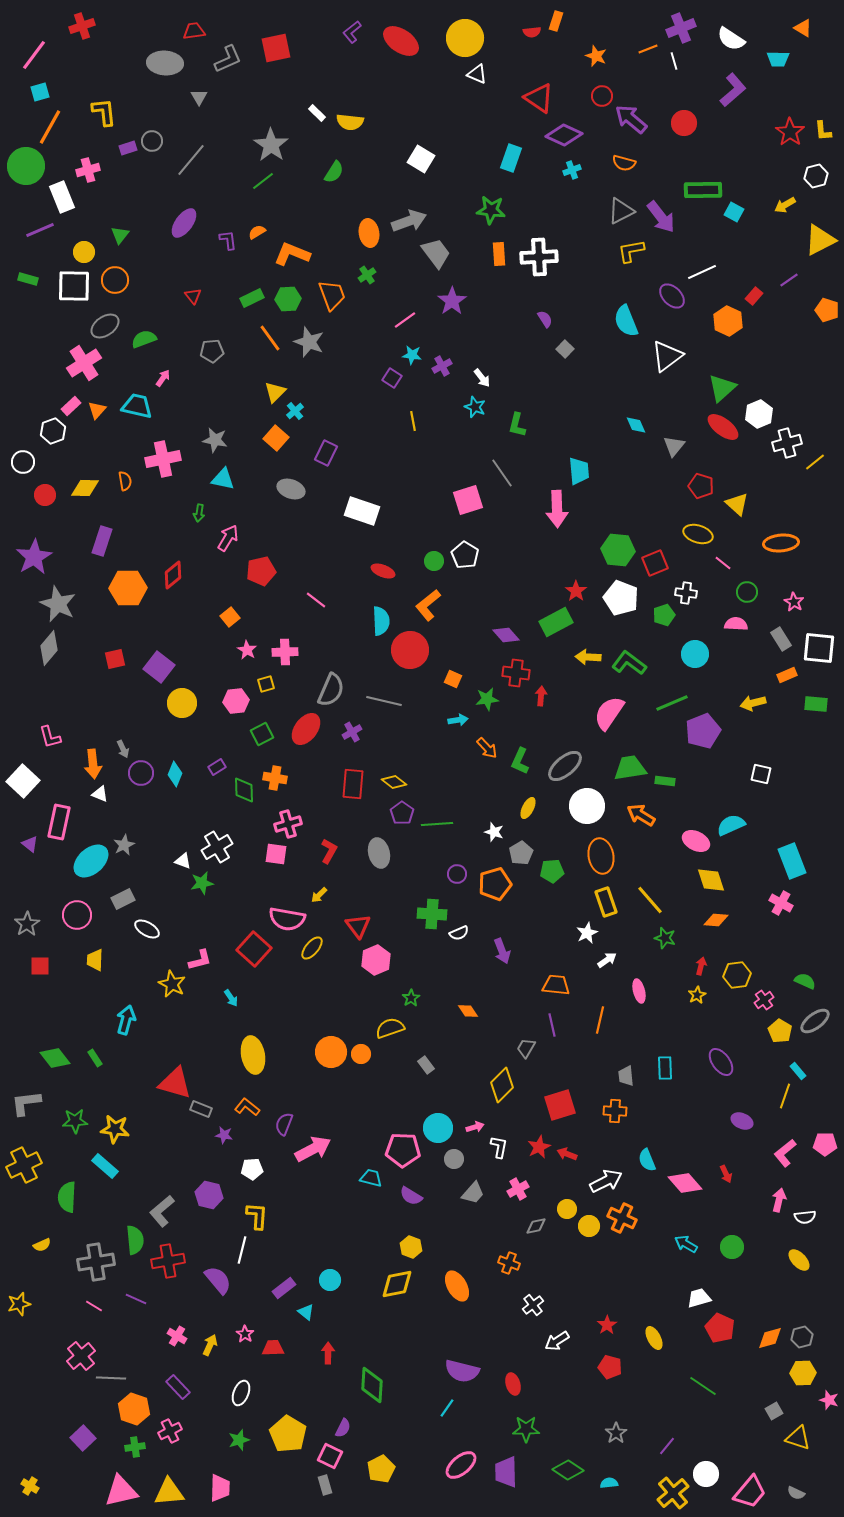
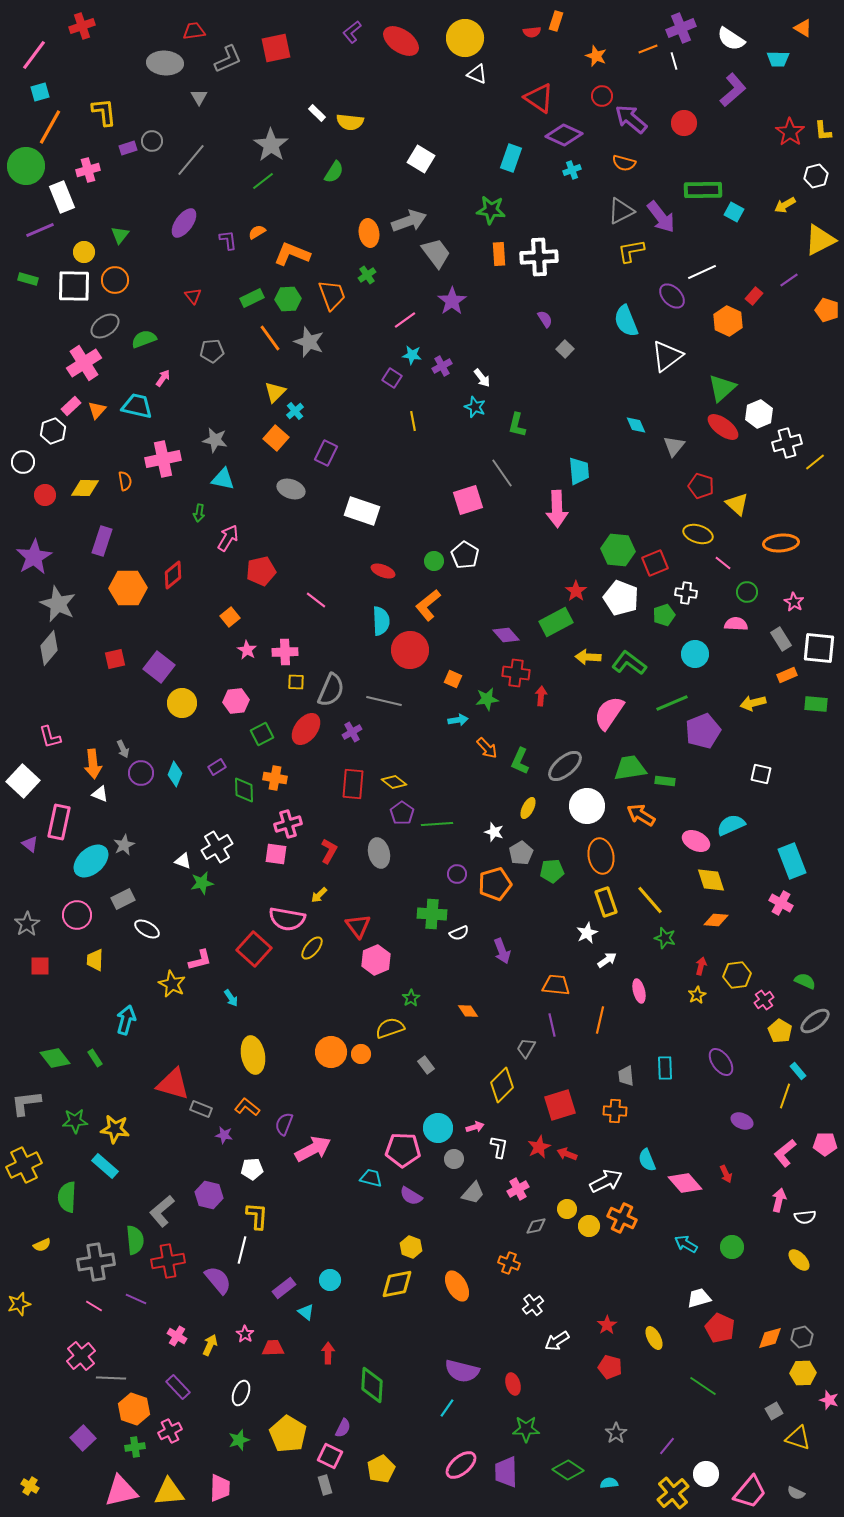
yellow square at (266, 684): moved 30 px right, 2 px up; rotated 18 degrees clockwise
red triangle at (175, 1083): moved 2 px left, 1 px down
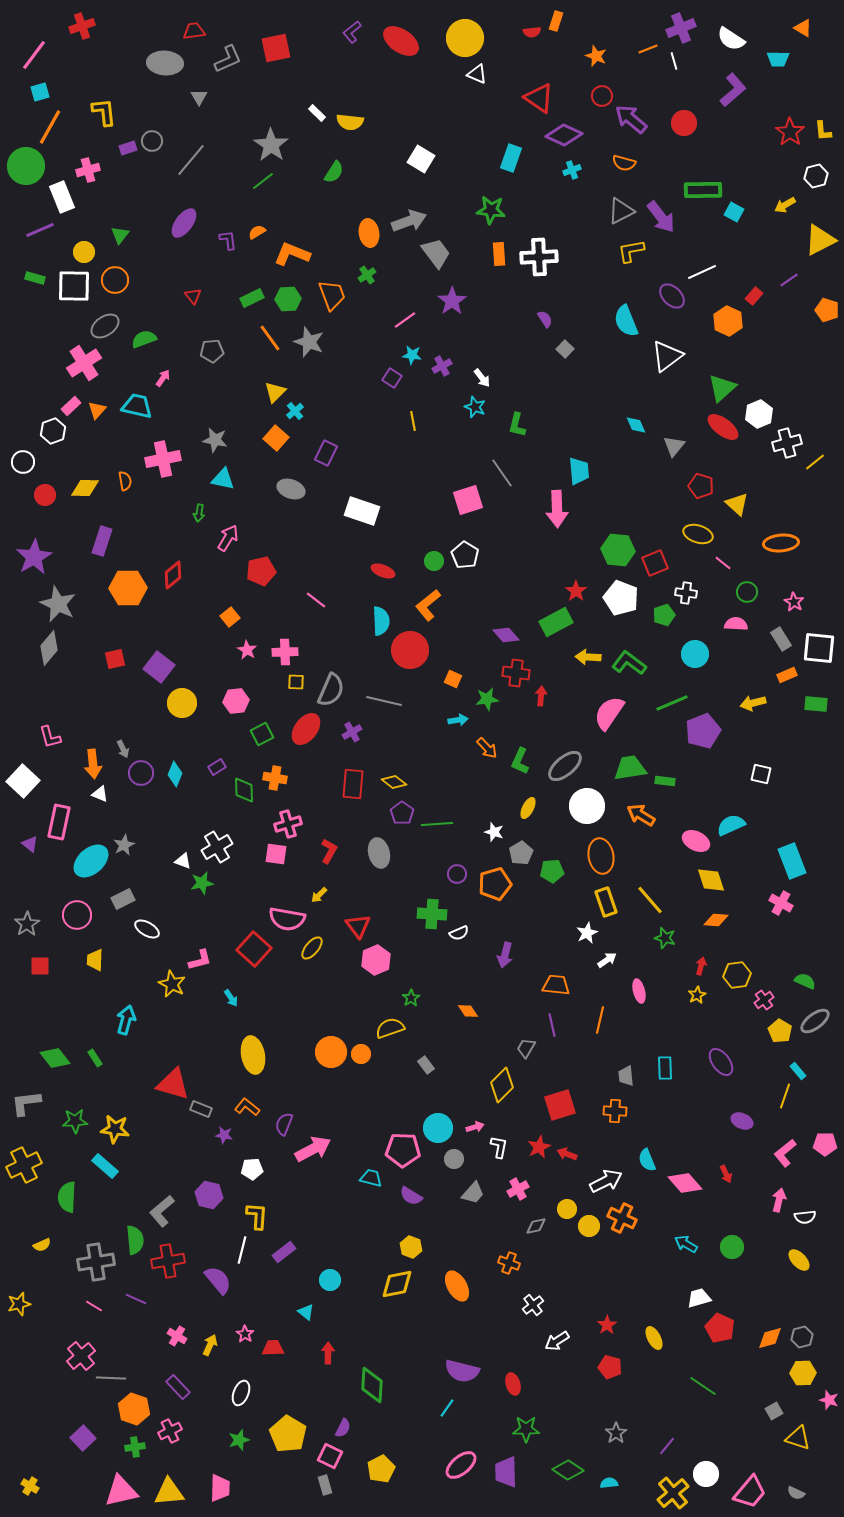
green rectangle at (28, 279): moved 7 px right, 1 px up
purple arrow at (502, 951): moved 3 px right, 4 px down; rotated 35 degrees clockwise
purple rectangle at (284, 1288): moved 36 px up
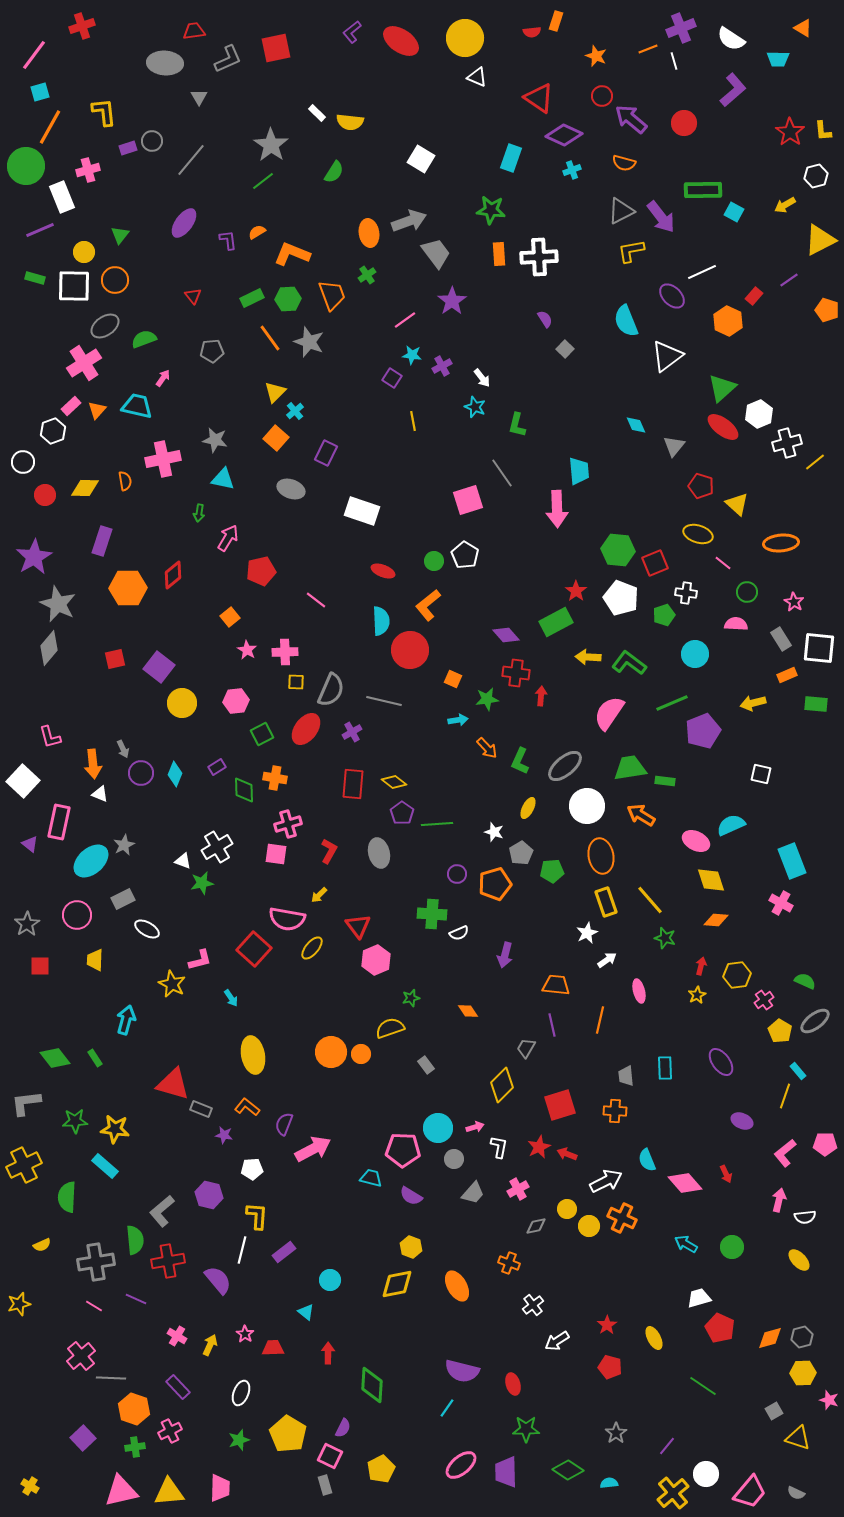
white triangle at (477, 74): moved 3 px down
green star at (411, 998): rotated 18 degrees clockwise
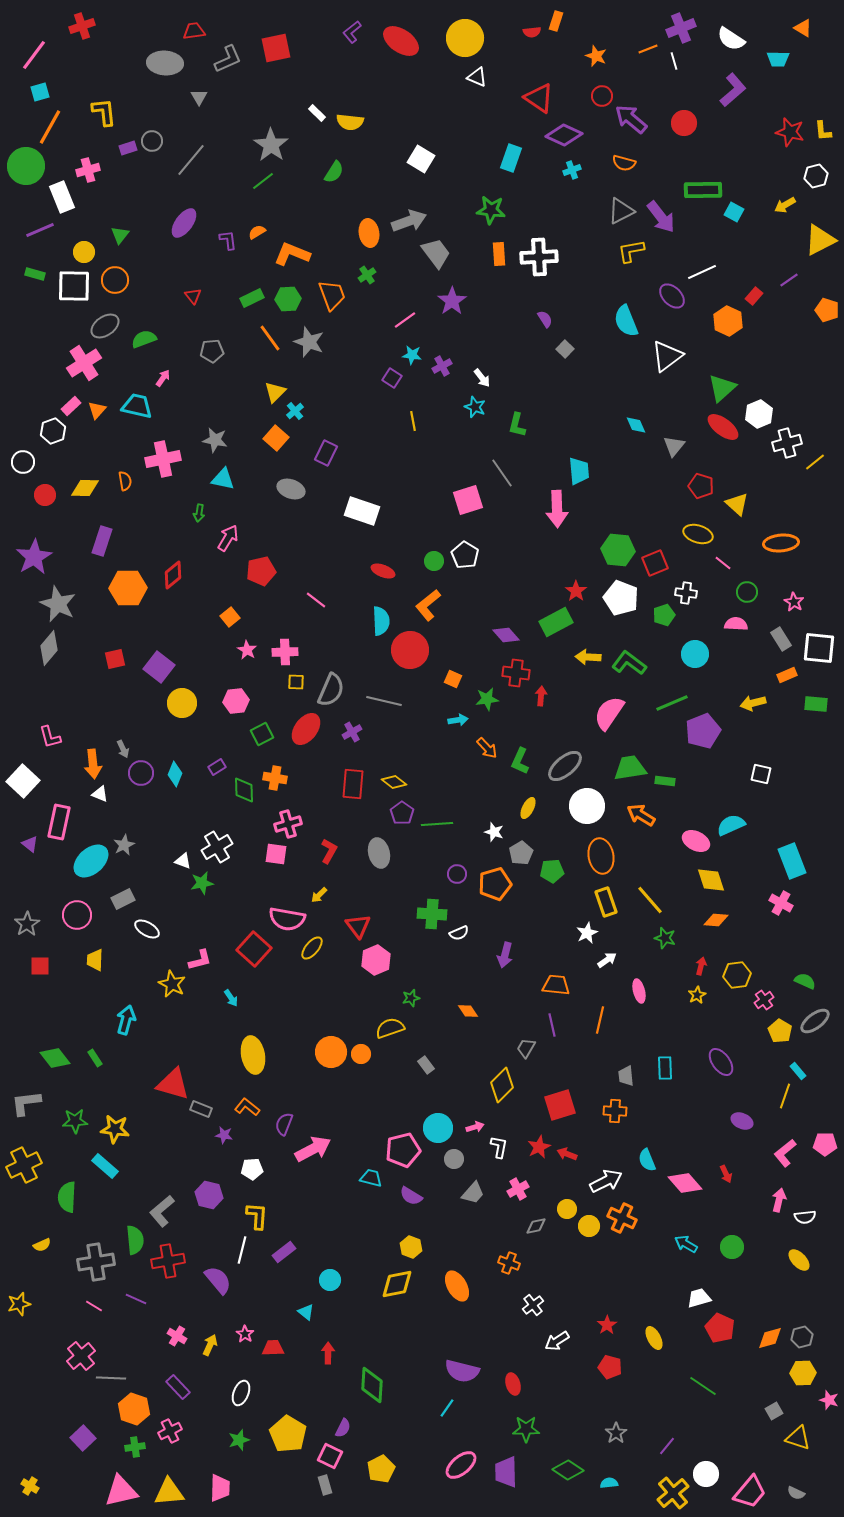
red star at (790, 132): rotated 20 degrees counterclockwise
green rectangle at (35, 278): moved 4 px up
pink pentagon at (403, 1150): rotated 16 degrees counterclockwise
